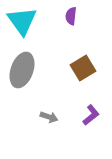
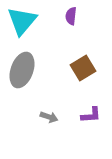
cyan triangle: rotated 16 degrees clockwise
purple L-shape: rotated 35 degrees clockwise
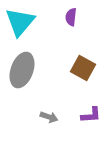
purple semicircle: moved 1 px down
cyan triangle: moved 2 px left, 1 px down
brown square: rotated 30 degrees counterclockwise
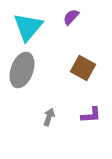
purple semicircle: rotated 36 degrees clockwise
cyan triangle: moved 8 px right, 5 px down
gray arrow: rotated 90 degrees counterclockwise
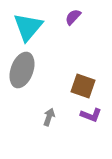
purple semicircle: moved 2 px right
brown square: moved 18 px down; rotated 10 degrees counterclockwise
purple L-shape: rotated 25 degrees clockwise
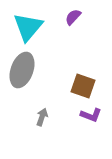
gray arrow: moved 7 px left
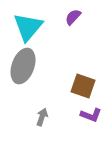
gray ellipse: moved 1 px right, 4 px up
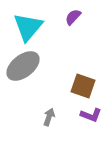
gray ellipse: rotated 32 degrees clockwise
gray arrow: moved 7 px right
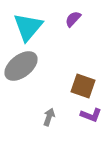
purple semicircle: moved 2 px down
gray ellipse: moved 2 px left
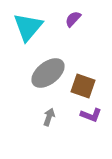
gray ellipse: moved 27 px right, 7 px down
